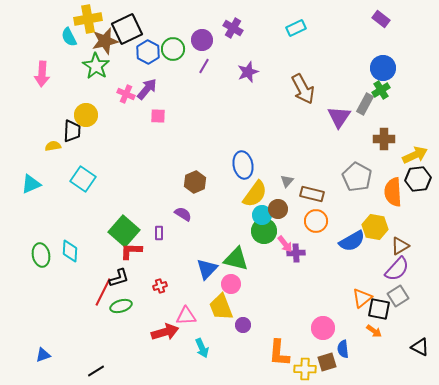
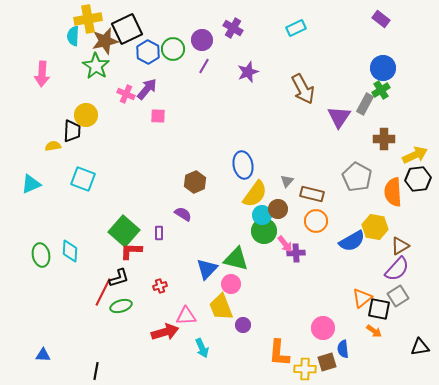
cyan semicircle at (69, 37): moved 4 px right, 1 px up; rotated 30 degrees clockwise
cyan square at (83, 179): rotated 15 degrees counterclockwise
black triangle at (420, 347): rotated 36 degrees counterclockwise
blue triangle at (43, 355): rotated 21 degrees clockwise
black line at (96, 371): rotated 48 degrees counterclockwise
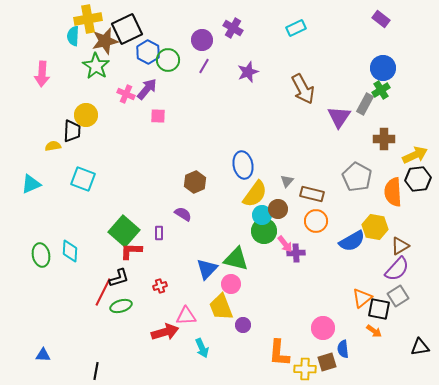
green circle at (173, 49): moved 5 px left, 11 px down
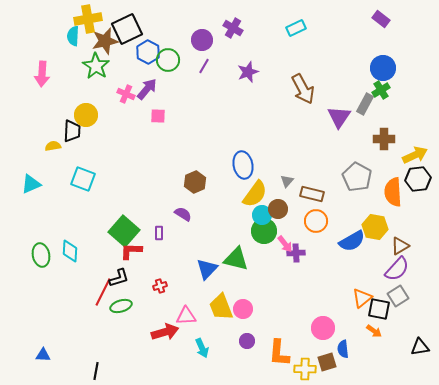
pink circle at (231, 284): moved 12 px right, 25 px down
purple circle at (243, 325): moved 4 px right, 16 px down
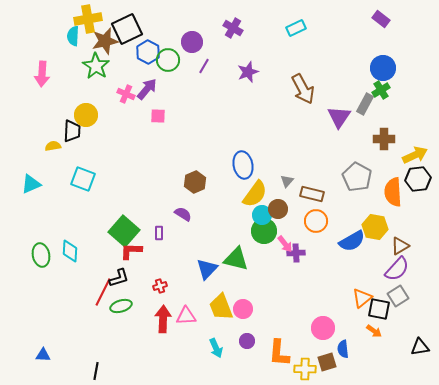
purple circle at (202, 40): moved 10 px left, 2 px down
red arrow at (165, 332): moved 2 px left, 13 px up; rotated 72 degrees counterclockwise
cyan arrow at (202, 348): moved 14 px right
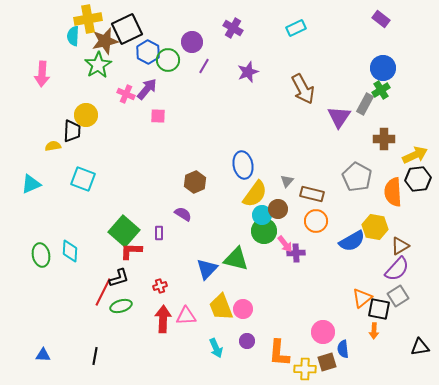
green star at (96, 66): moved 2 px right, 1 px up; rotated 8 degrees clockwise
pink circle at (323, 328): moved 4 px down
orange arrow at (374, 331): rotated 56 degrees clockwise
black line at (96, 371): moved 1 px left, 15 px up
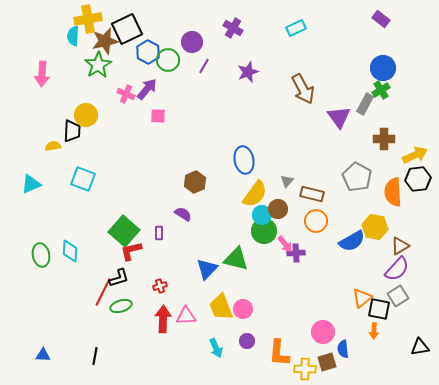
purple triangle at (339, 117): rotated 10 degrees counterclockwise
blue ellipse at (243, 165): moved 1 px right, 5 px up
red L-shape at (131, 251): rotated 15 degrees counterclockwise
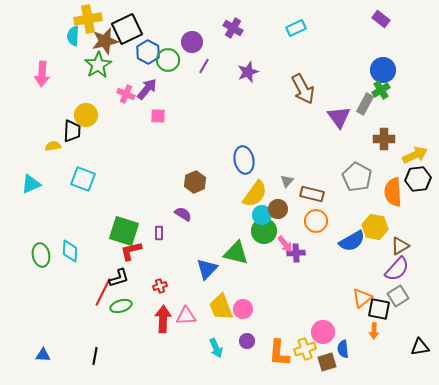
blue circle at (383, 68): moved 2 px down
green square at (124, 231): rotated 24 degrees counterclockwise
green triangle at (236, 259): moved 6 px up
yellow cross at (305, 369): moved 20 px up; rotated 20 degrees counterclockwise
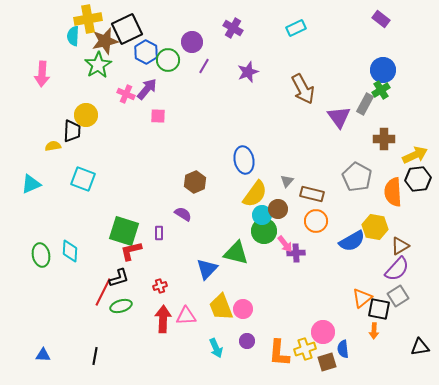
blue hexagon at (148, 52): moved 2 px left
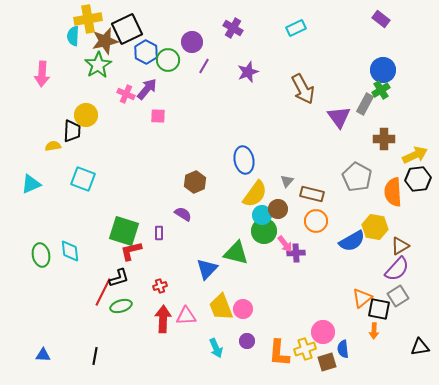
cyan diamond at (70, 251): rotated 10 degrees counterclockwise
